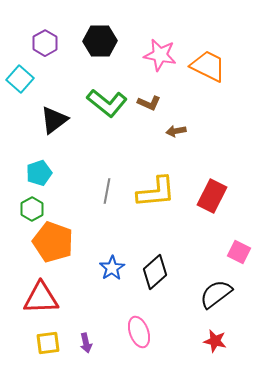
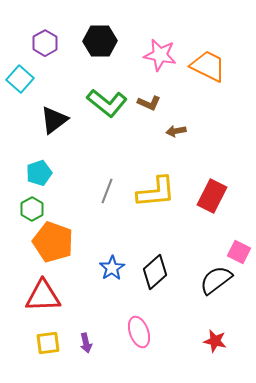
gray line: rotated 10 degrees clockwise
black semicircle: moved 14 px up
red triangle: moved 2 px right, 2 px up
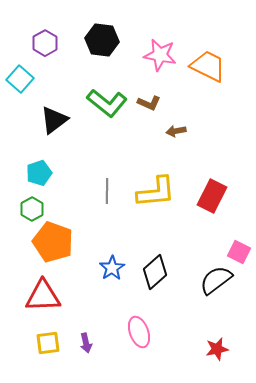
black hexagon: moved 2 px right, 1 px up; rotated 8 degrees clockwise
gray line: rotated 20 degrees counterclockwise
red star: moved 2 px right, 8 px down; rotated 25 degrees counterclockwise
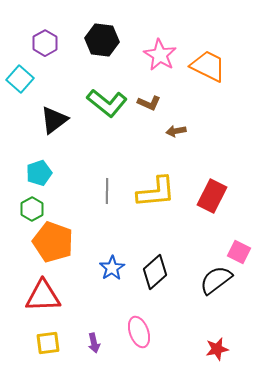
pink star: rotated 20 degrees clockwise
purple arrow: moved 8 px right
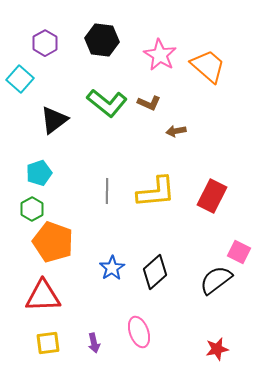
orange trapezoid: rotated 15 degrees clockwise
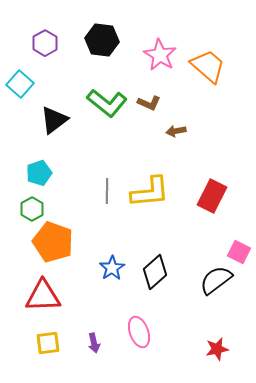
cyan square: moved 5 px down
yellow L-shape: moved 6 px left
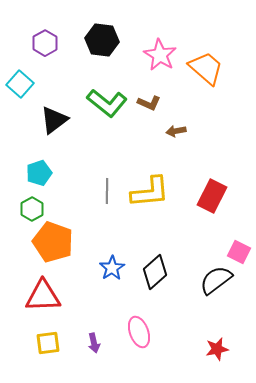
orange trapezoid: moved 2 px left, 2 px down
